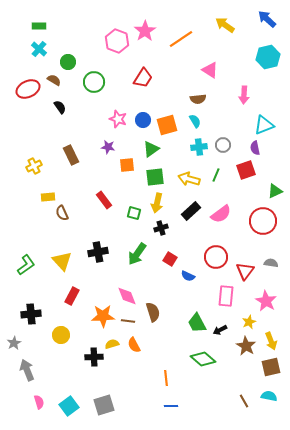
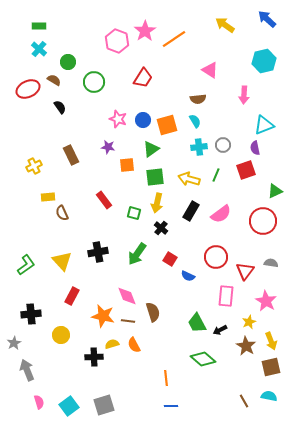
orange line at (181, 39): moved 7 px left
cyan hexagon at (268, 57): moved 4 px left, 4 px down
black rectangle at (191, 211): rotated 18 degrees counterclockwise
black cross at (161, 228): rotated 32 degrees counterclockwise
orange star at (103, 316): rotated 15 degrees clockwise
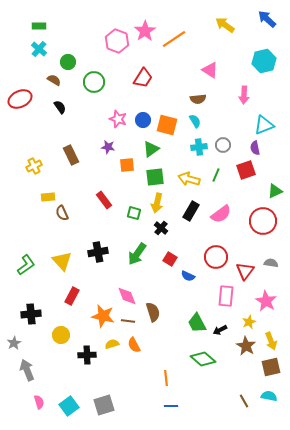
red ellipse at (28, 89): moved 8 px left, 10 px down
orange square at (167, 125): rotated 30 degrees clockwise
black cross at (94, 357): moved 7 px left, 2 px up
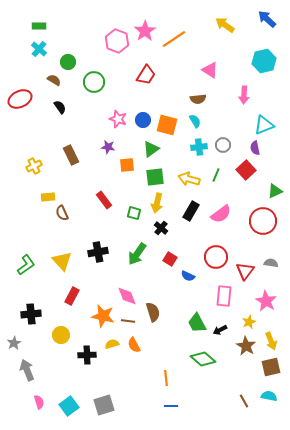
red trapezoid at (143, 78): moved 3 px right, 3 px up
red square at (246, 170): rotated 24 degrees counterclockwise
pink rectangle at (226, 296): moved 2 px left
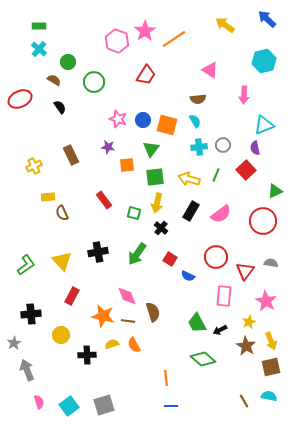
green triangle at (151, 149): rotated 18 degrees counterclockwise
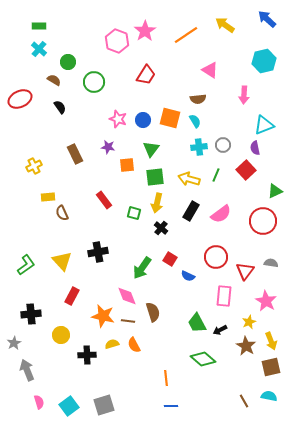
orange line at (174, 39): moved 12 px right, 4 px up
orange square at (167, 125): moved 3 px right, 7 px up
brown rectangle at (71, 155): moved 4 px right, 1 px up
green arrow at (137, 254): moved 5 px right, 14 px down
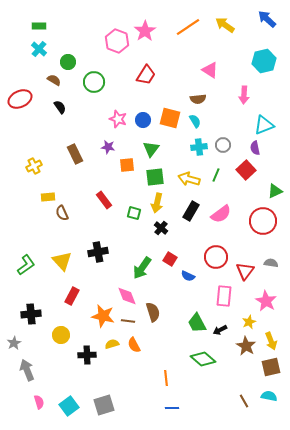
orange line at (186, 35): moved 2 px right, 8 px up
blue line at (171, 406): moved 1 px right, 2 px down
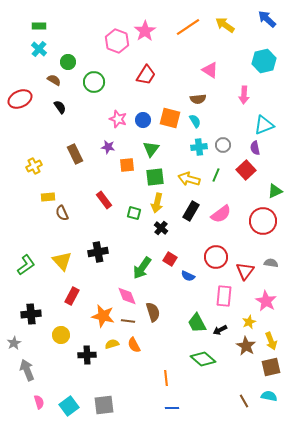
gray square at (104, 405): rotated 10 degrees clockwise
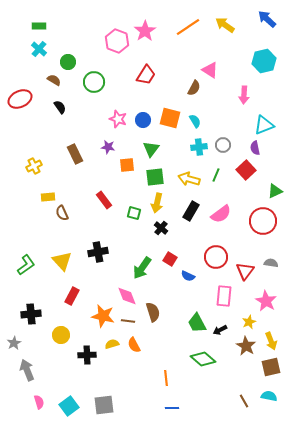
brown semicircle at (198, 99): moved 4 px left, 11 px up; rotated 56 degrees counterclockwise
